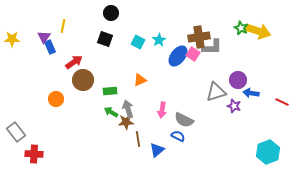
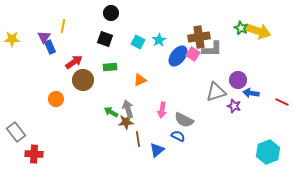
gray L-shape: moved 2 px down
green rectangle: moved 24 px up
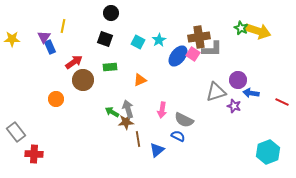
green arrow: moved 1 px right
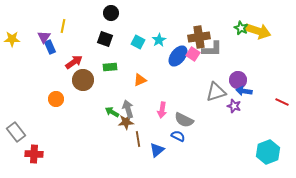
blue arrow: moved 7 px left, 2 px up
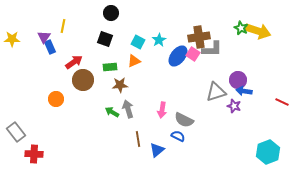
orange triangle: moved 6 px left, 19 px up
brown star: moved 6 px left, 37 px up
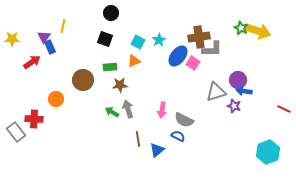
pink square: moved 9 px down
red arrow: moved 42 px left
red line: moved 2 px right, 7 px down
red cross: moved 35 px up
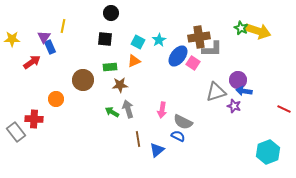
black square: rotated 14 degrees counterclockwise
gray semicircle: moved 1 px left, 2 px down
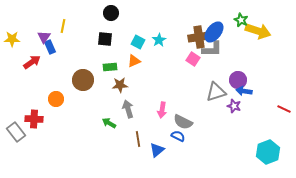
green star: moved 8 px up
blue ellipse: moved 36 px right, 24 px up
pink square: moved 4 px up
green arrow: moved 3 px left, 11 px down
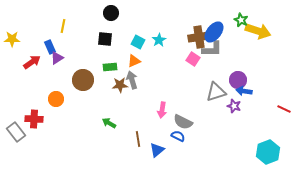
purple triangle: moved 13 px right, 21 px down; rotated 24 degrees clockwise
gray arrow: moved 4 px right, 29 px up
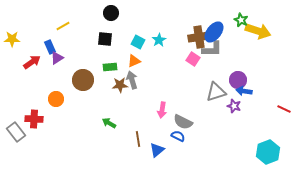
yellow line: rotated 48 degrees clockwise
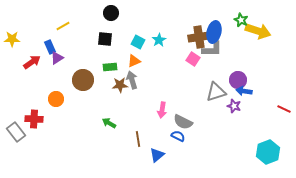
blue ellipse: rotated 25 degrees counterclockwise
blue triangle: moved 5 px down
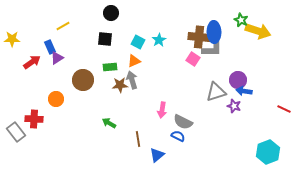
blue ellipse: rotated 15 degrees counterclockwise
brown cross: rotated 15 degrees clockwise
